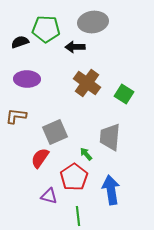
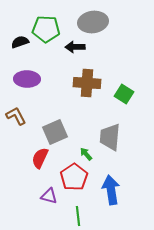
brown cross: rotated 32 degrees counterclockwise
brown L-shape: rotated 55 degrees clockwise
red semicircle: rotated 10 degrees counterclockwise
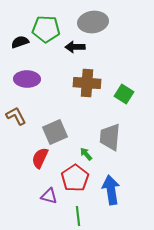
red pentagon: moved 1 px right, 1 px down
